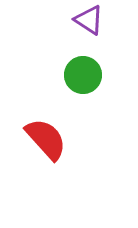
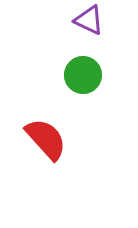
purple triangle: rotated 8 degrees counterclockwise
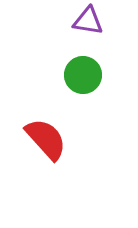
purple triangle: moved 1 px left, 1 px down; rotated 16 degrees counterclockwise
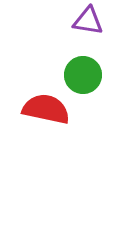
red semicircle: moved 30 px up; rotated 36 degrees counterclockwise
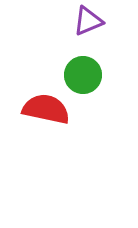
purple triangle: rotated 32 degrees counterclockwise
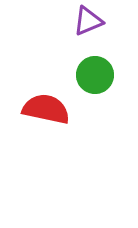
green circle: moved 12 px right
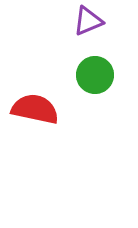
red semicircle: moved 11 px left
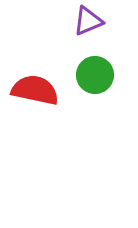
red semicircle: moved 19 px up
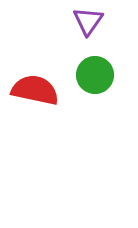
purple triangle: rotated 32 degrees counterclockwise
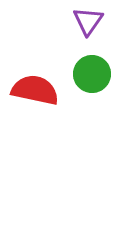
green circle: moved 3 px left, 1 px up
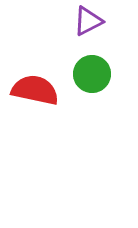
purple triangle: rotated 28 degrees clockwise
